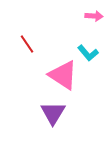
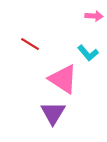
red line: moved 3 px right; rotated 24 degrees counterclockwise
pink triangle: moved 4 px down
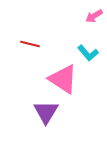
pink arrow: rotated 144 degrees clockwise
red line: rotated 18 degrees counterclockwise
purple triangle: moved 7 px left, 1 px up
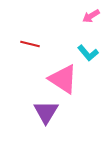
pink arrow: moved 3 px left
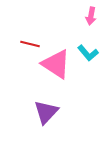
pink arrow: rotated 48 degrees counterclockwise
pink triangle: moved 7 px left, 15 px up
purple triangle: rotated 12 degrees clockwise
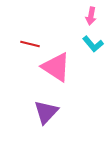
cyan L-shape: moved 5 px right, 9 px up
pink triangle: moved 3 px down
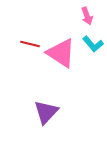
pink arrow: moved 4 px left; rotated 30 degrees counterclockwise
pink triangle: moved 5 px right, 14 px up
